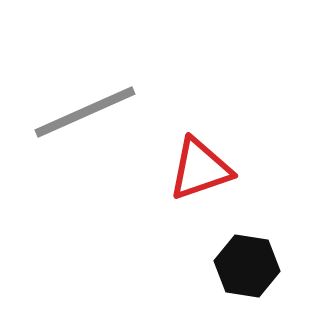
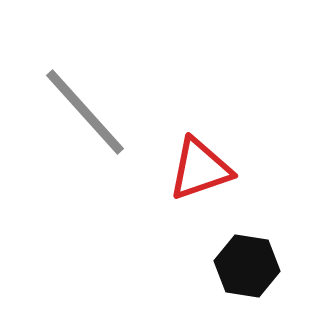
gray line: rotated 72 degrees clockwise
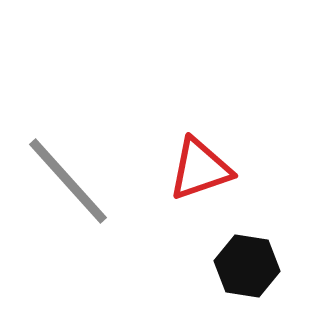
gray line: moved 17 px left, 69 px down
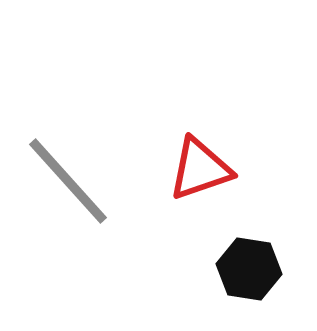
black hexagon: moved 2 px right, 3 px down
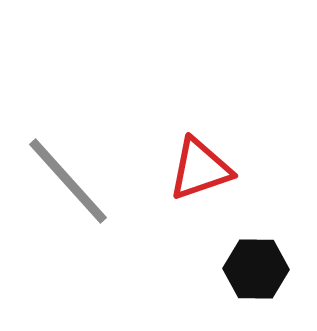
black hexagon: moved 7 px right; rotated 8 degrees counterclockwise
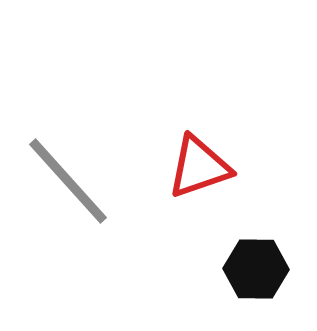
red triangle: moved 1 px left, 2 px up
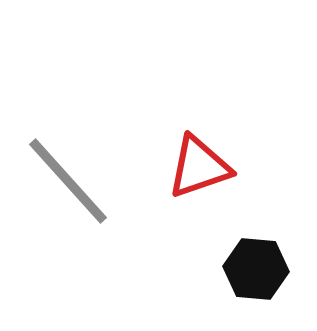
black hexagon: rotated 4 degrees clockwise
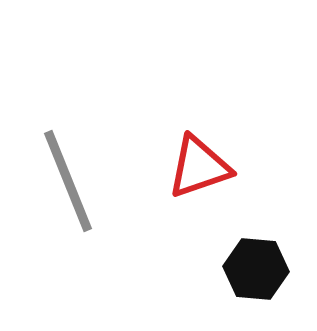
gray line: rotated 20 degrees clockwise
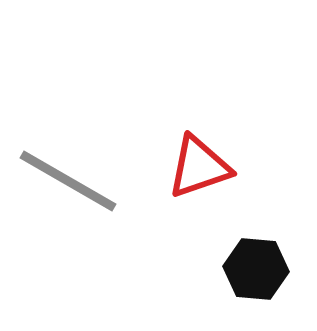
gray line: rotated 38 degrees counterclockwise
